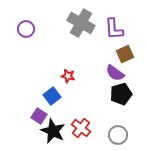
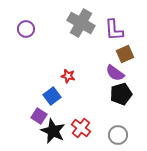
purple L-shape: moved 1 px down
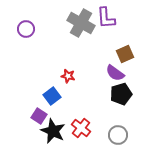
purple L-shape: moved 8 px left, 12 px up
